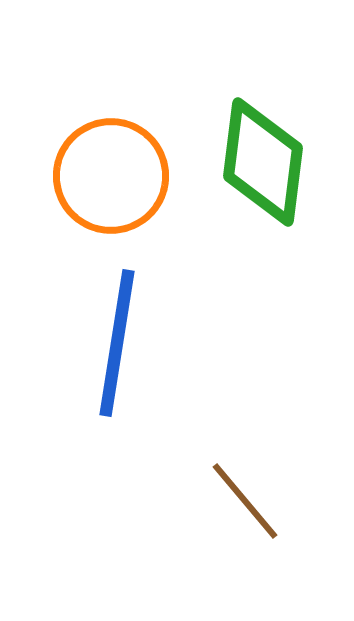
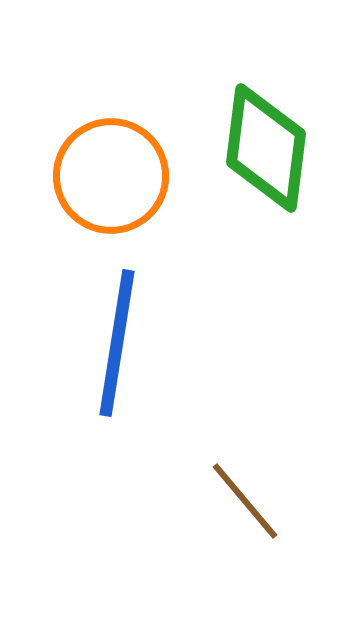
green diamond: moved 3 px right, 14 px up
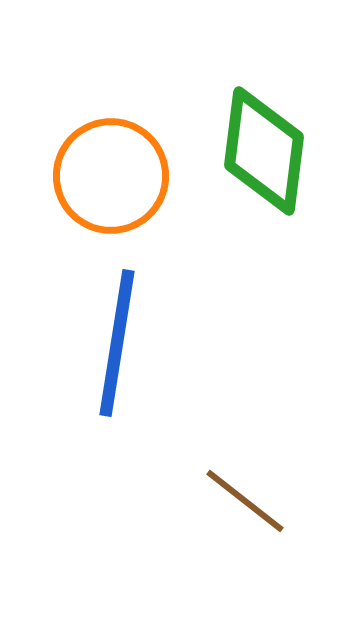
green diamond: moved 2 px left, 3 px down
brown line: rotated 12 degrees counterclockwise
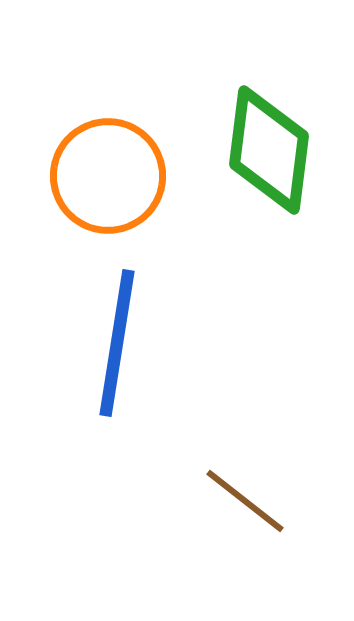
green diamond: moved 5 px right, 1 px up
orange circle: moved 3 px left
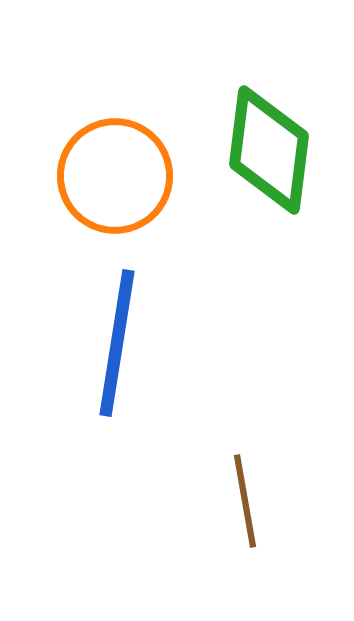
orange circle: moved 7 px right
brown line: rotated 42 degrees clockwise
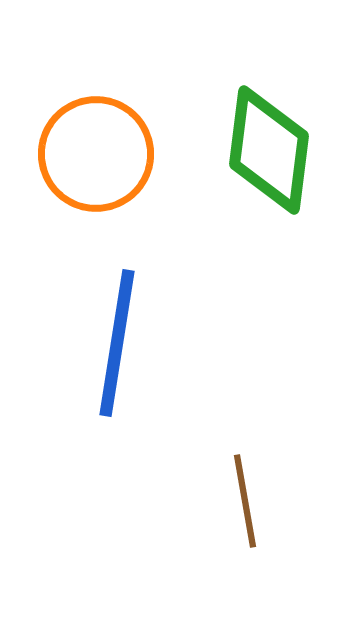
orange circle: moved 19 px left, 22 px up
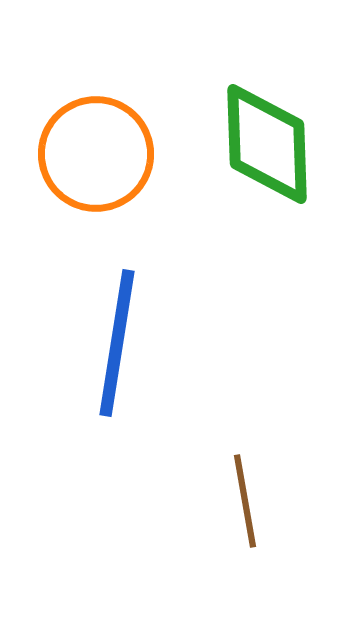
green diamond: moved 2 px left, 6 px up; rotated 9 degrees counterclockwise
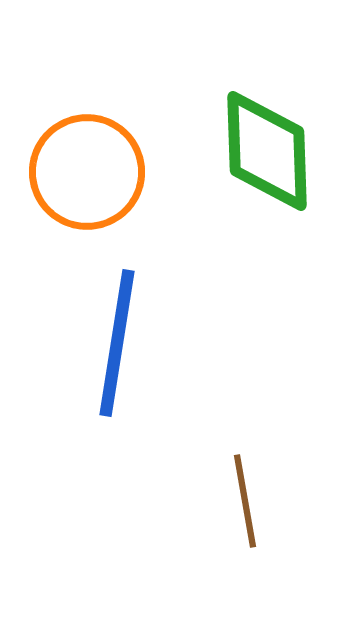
green diamond: moved 7 px down
orange circle: moved 9 px left, 18 px down
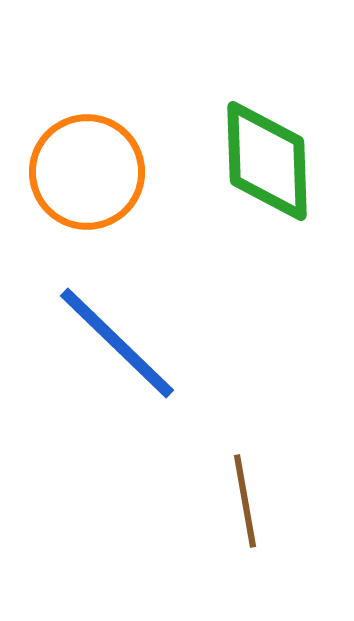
green diamond: moved 10 px down
blue line: rotated 55 degrees counterclockwise
